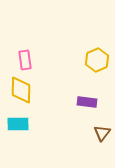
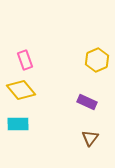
pink rectangle: rotated 12 degrees counterclockwise
yellow diamond: rotated 40 degrees counterclockwise
purple rectangle: rotated 18 degrees clockwise
brown triangle: moved 12 px left, 5 px down
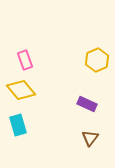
purple rectangle: moved 2 px down
cyan rectangle: moved 1 px down; rotated 75 degrees clockwise
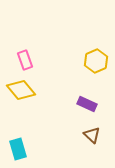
yellow hexagon: moved 1 px left, 1 px down
cyan rectangle: moved 24 px down
brown triangle: moved 2 px right, 3 px up; rotated 24 degrees counterclockwise
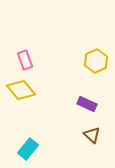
cyan rectangle: moved 10 px right; rotated 55 degrees clockwise
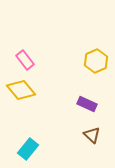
pink rectangle: rotated 18 degrees counterclockwise
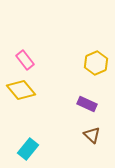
yellow hexagon: moved 2 px down
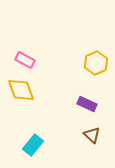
pink rectangle: rotated 24 degrees counterclockwise
yellow diamond: rotated 20 degrees clockwise
cyan rectangle: moved 5 px right, 4 px up
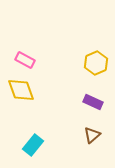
purple rectangle: moved 6 px right, 2 px up
brown triangle: rotated 36 degrees clockwise
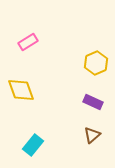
pink rectangle: moved 3 px right, 18 px up; rotated 60 degrees counterclockwise
